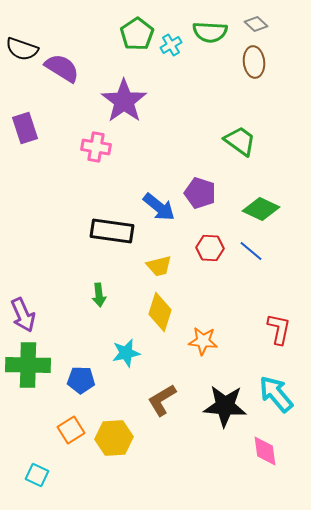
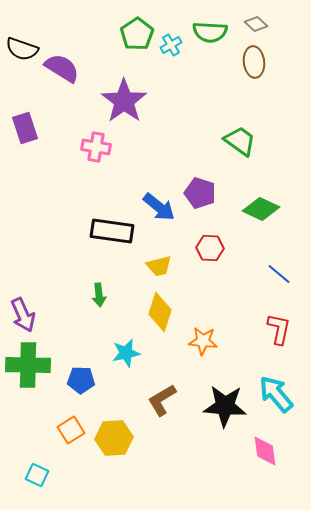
blue line: moved 28 px right, 23 px down
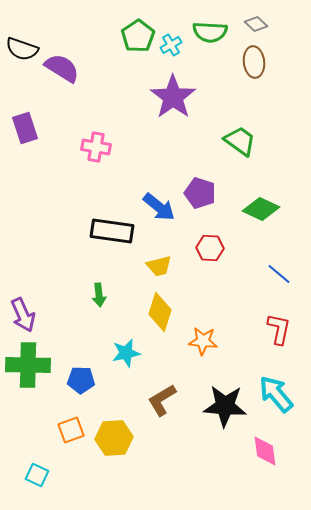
green pentagon: moved 1 px right, 2 px down
purple star: moved 49 px right, 4 px up
orange square: rotated 12 degrees clockwise
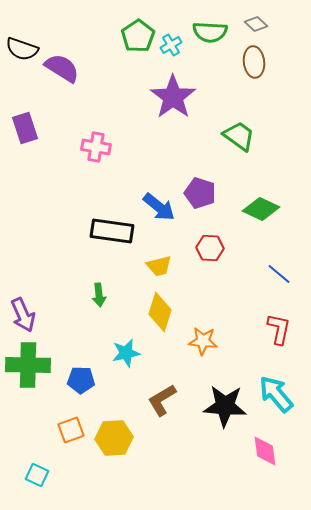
green trapezoid: moved 1 px left, 5 px up
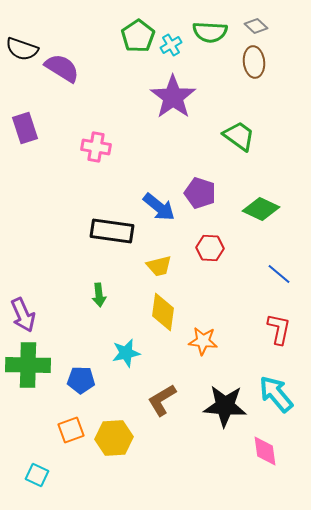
gray diamond: moved 2 px down
yellow diamond: moved 3 px right; rotated 9 degrees counterclockwise
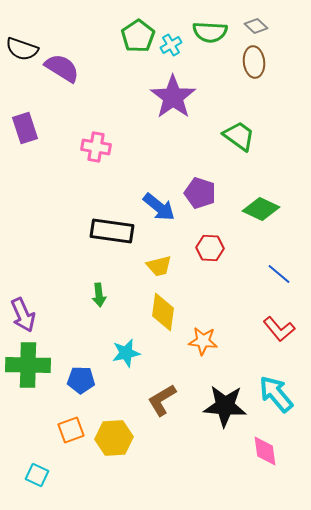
red L-shape: rotated 128 degrees clockwise
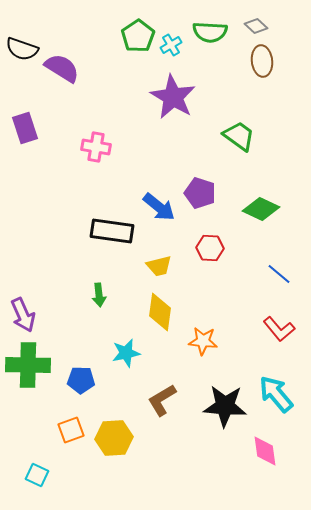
brown ellipse: moved 8 px right, 1 px up
purple star: rotated 6 degrees counterclockwise
yellow diamond: moved 3 px left
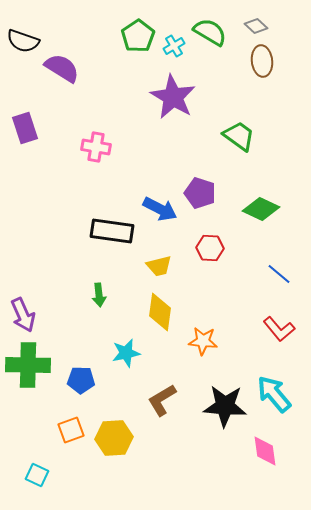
green semicircle: rotated 152 degrees counterclockwise
cyan cross: moved 3 px right, 1 px down
black semicircle: moved 1 px right, 8 px up
blue arrow: moved 1 px right, 2 px down; rotated 12 degrees counterclockwise
cyan arrow: moved 2 px left
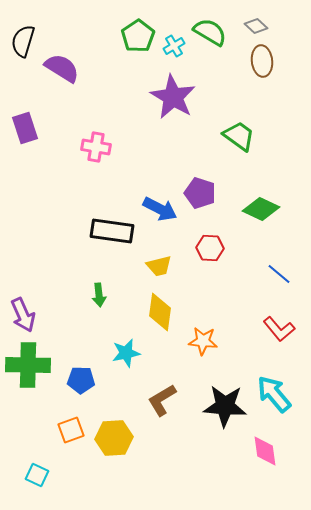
black semicircle: rotated 88 degrees clockwise
